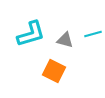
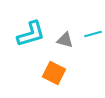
orange square: moved 2 px down
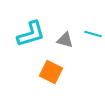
cyan line: rotated 30 degrees clockwise
orange square: moved 3 px left, 1 px up
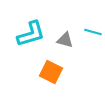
cyan line: moved 2 px up
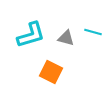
cyan L-shape: moved 1 px down
gray triangle: moved 1 px right, 2 px up
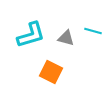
cyan line: moved 1 px up
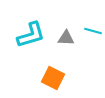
gray triangle: rotated 12 degrees counterclockwise
orange square: moved 2 px right, 6 px down
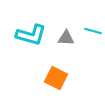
cyan L-shape: rotated 32 degrees clockwise
orange square: moved 3 px right
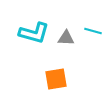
cyan L-shape: moved 3 px right, 2 px up
orange square: moved 1 px down; rotated 35 degrees counterclockwise
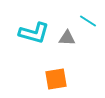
cyan line: moved 5 px left, 10 px up; rotated 18 degrees clockwise
gray triangle: moved 1 px right
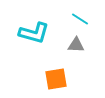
cyan line: moved 8 px left, 2 px up
gray triangle: moved 9 px right, 7 px down
